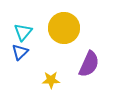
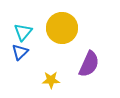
yellow circle: moved 2 px left
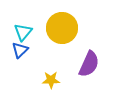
blue triangle: moved 2 px up
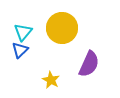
yellow star: rotated 30 degrees clockwise
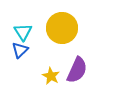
cyan triangle: rotated 12 degrees counterclockwise
purple semicircle: moved 12 px left, 6 px down
yellow star: moved 4 px up
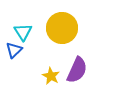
blue triangle: moved 6 px left
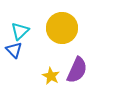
cyan triangle: moved 3 px left, 1 px up; rotated 18 degrees clockwise
blue triangle: rotated 30 degrees counterclockwise
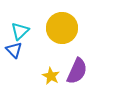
purple semicircle: moved 1 px down
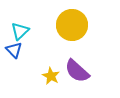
yellow circle: moved 10 px right, 3 px up
purple semicircle: rotated 108 degrees clockwise
